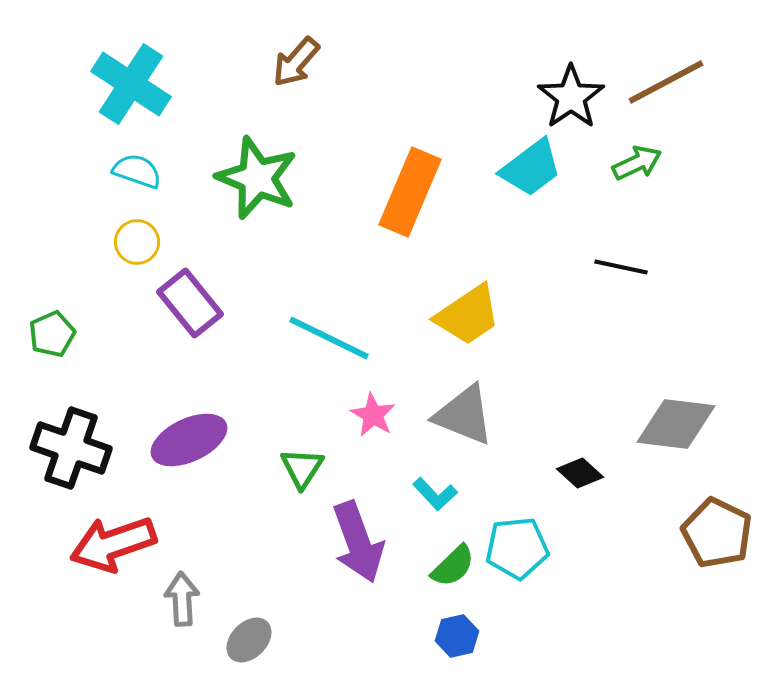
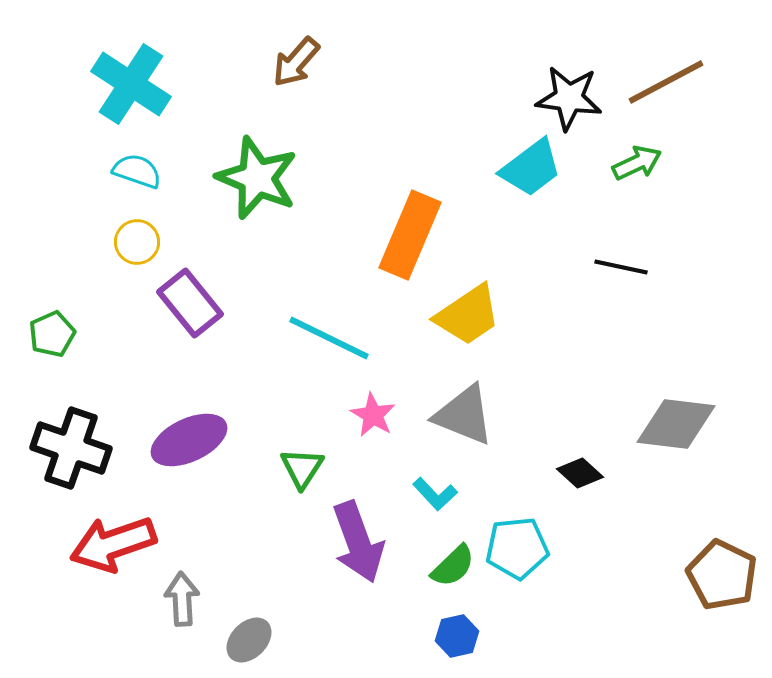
black star: moved 2 px left, 1 px down; rotated 30 degrees counterclockwise
orange rectangle: moved 43 px down
brown pentagon: moved 5 px right, 42 px down
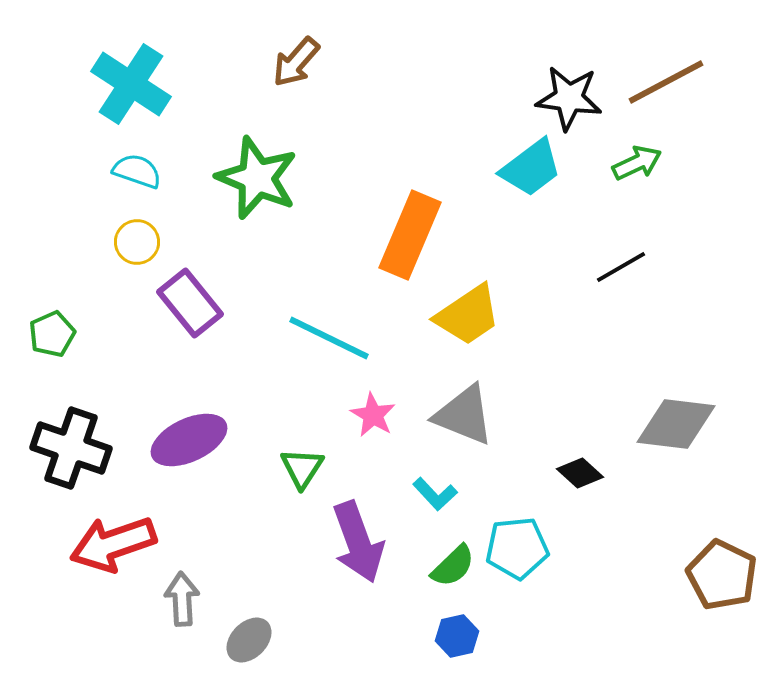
black line: rotated 42 degrees counterclockwise
